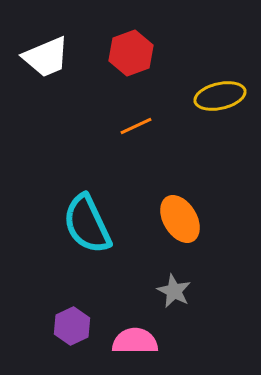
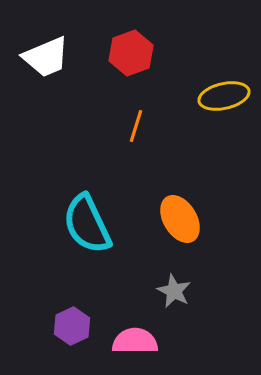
yellow ellipse: moved 4 px right
orange line: rotated 48 degrees counterclockwise
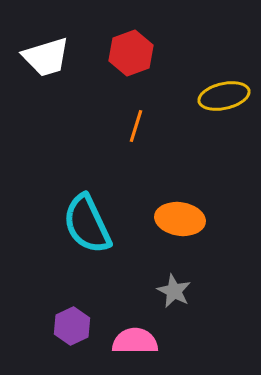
white trapezoid: rotated 6 degrees clockwise
orange ellipse: rotated 51 degrees counterclockwise
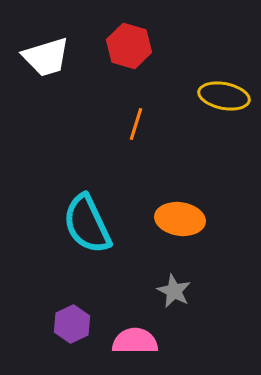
red hexagon: moved 2 px left, 7 px up; rotated 24 degrees counterclockwise
yellow ellipse: rotated 24 degrees clockwise
orange line: moved 2 px up
purple hexagon: moved 2 px up
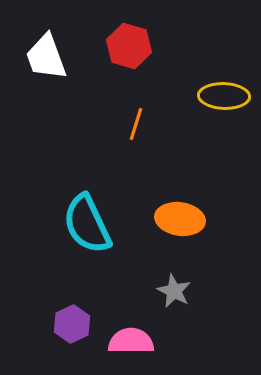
white trapezoid: rotated 87 degrees clockwise
yellow ellipse: rotated 9 degrees counterclockwise
pink semicircle: moved 4 px left
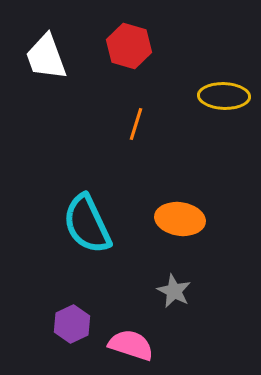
pink semicircle: moved 4 px down; rotated 18 degrees clockwise
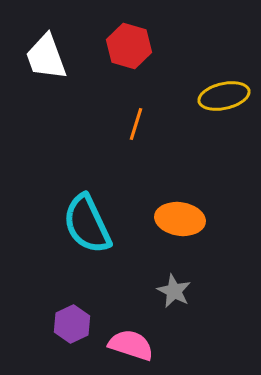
yellow ellipse: rotated 15 degrees counterclockwise
